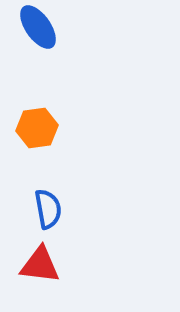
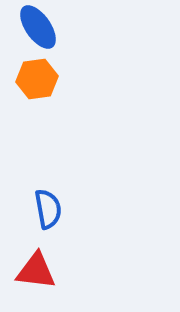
orange hexagon: moved 49 px up
red triangle: moved 4 px left, 6 px down
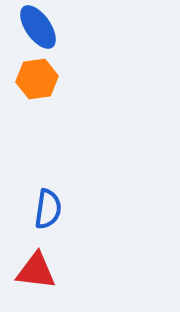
blue semicircle: rotated 18 degrees clockwise
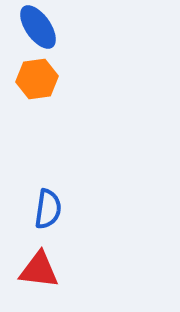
red triangle: moved 3 px right, 1 px up
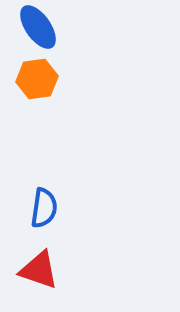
blue semicircle: moved 4 px left, 1 px up
red triangle: rotated 12 degrees clockwise
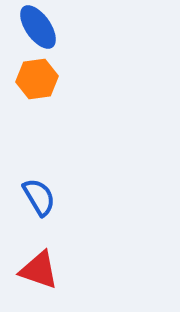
blue semicircle: moved 5 px left, 11 px up; rotated 39 degrees counterclockwise
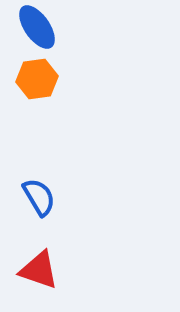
blue ellipse: moved 1 px left
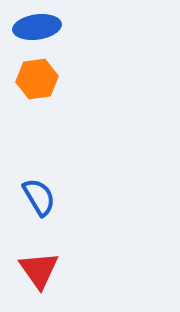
blue ellipse: rotated 63 degrees counterclockwise
red triangle: rotated 36 degrees clockwise
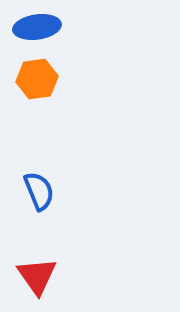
blue semicircle: moved 6 px up; rotated 9 degrees clockwise
red triangle: moved 2 px left, 6 px down
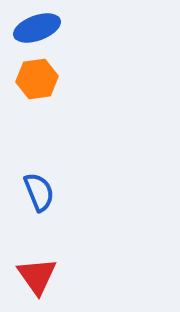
blue ellipse: moved 1 px down; rotated 12 degrees counterclockwise
blue semicircle: moved 1 px down
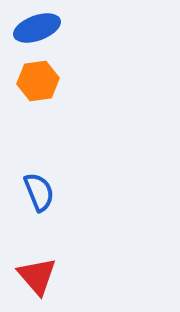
orange hexagon: moved 1 px right, 2 px down
red triangle: rotated 6 degrees counterclockwise
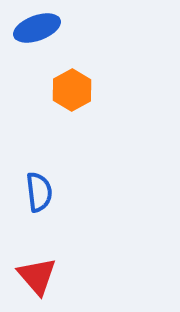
orange hexagon: moved 34 px right, 9 px down; rotated 21 degrees counterclockwise
blue semicircle: rotated 15 degrees clockwise
